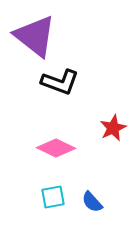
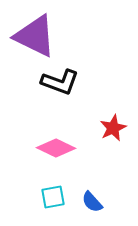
purple triangle: rotated 12 degrees counterclockwise
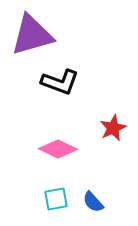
purple triangle: moved 3 px left, 1 px up; rotated 42 degrees counterclockwise
pink diamond: moved 2 px right, 1 px down
cyan square: moved 3 px right, 2 px down
blue semicircle: moved 1 px right
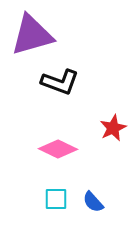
cyan square: rotated 10 degrees clockwise
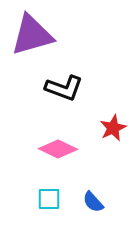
black L-shape: moved 4 px right, 6 px down
cyan square: moved 7 px left
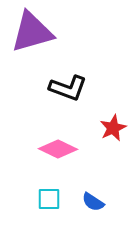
purple triangle: moved 3 px up
black L-shape: moved 4 px right
blue semicircle: rotated 15 degrees counterclockwise
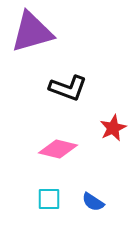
pink diamond: rotated 12 degrees counterclockwise
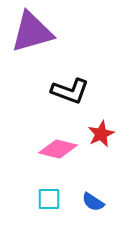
black L-shape: moved 2 px right, 3 px down
red star: moved 12 px left, 6 px down
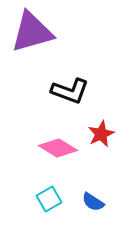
pink diamond: moved 1 px up; rotated 18 degrees clockwise
cyan square: rotated 30 degrees counterclockwise
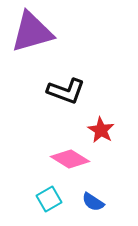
black L-shape: moved 4 px left
red star: moved 4 px up; rotated 16 degrees counterclockwise
pink diamond: moved 12 px right, 11 px down
